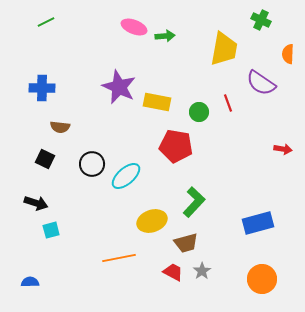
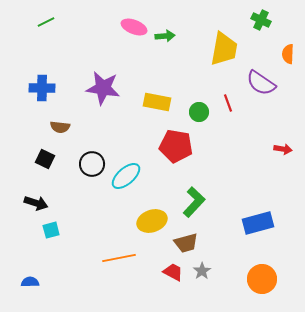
purple star: moved 16 px left, 1 px down; rotated 16 degrees counterclockwise
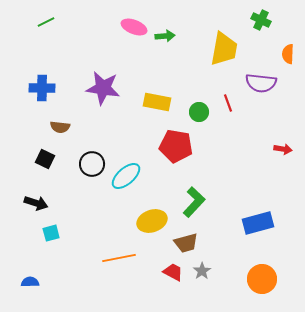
purple semicircle: rotated 28 degrees counterclockwise
cyan square: moved 3 px down
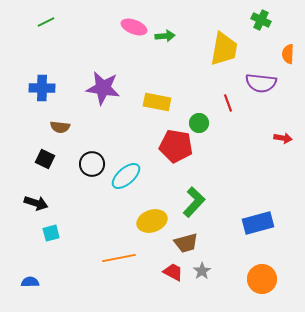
green circle: moved 11 px down
red arrow: moved 11 px up
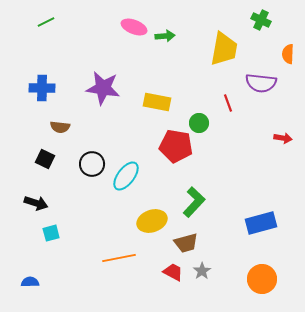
cyan ellipse: rotated 12 degrees counterclockwise
blue rectangle: moved 3 px right
